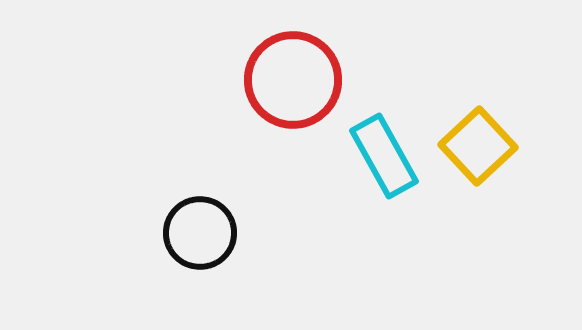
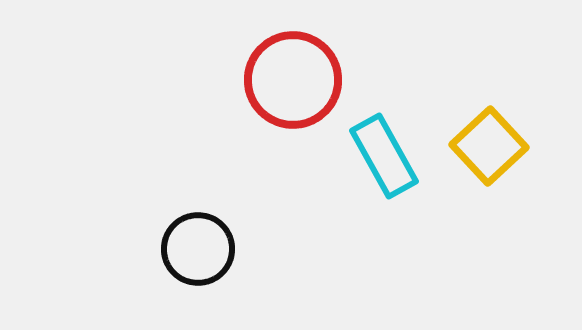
yellow square: moved 11 px right
black circle: moved 2 px left, 16 px down
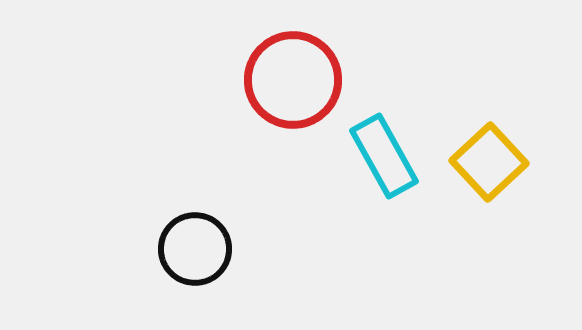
yellow square: moved 16 px down
black circle: moved 3 px left
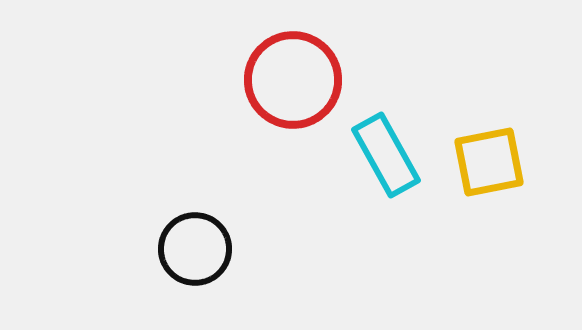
cyan rectangle: moved 2 px right, 1 px up
yellow square: rotated 32 degrees clockwise
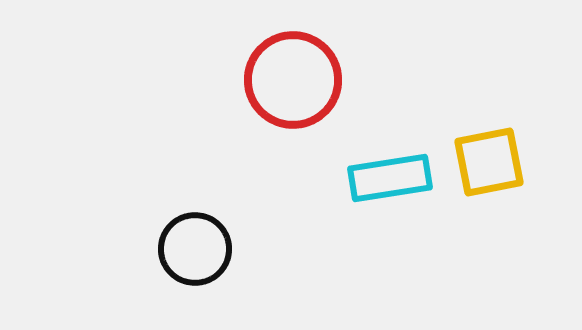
cyan rectangle: moved 4 px right, 23 px down; rotated 70 degrees counterclockwise
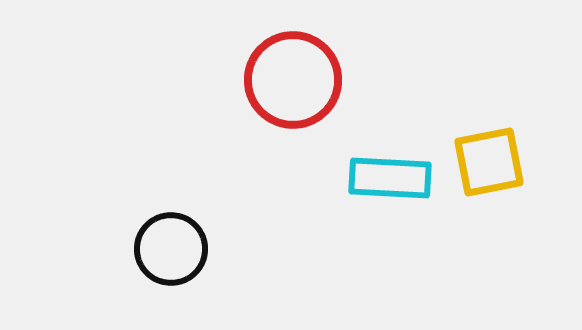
cyan rectangle: rotated 12 degrees clockwise
black circle: moved 24 px left
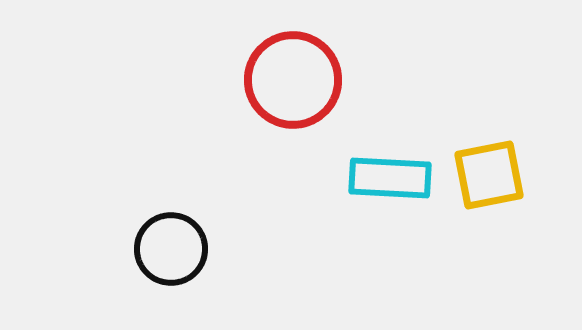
yellow square: moved 13 px down
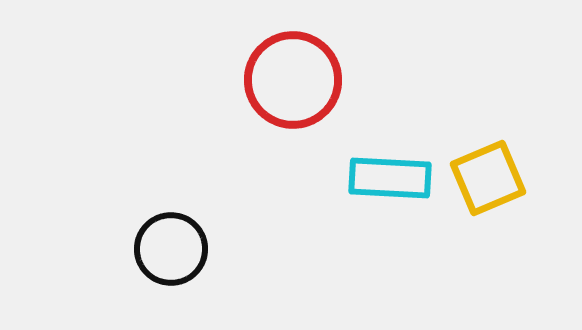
yellow square: moved 1 px left, 3 px down; rotated 12 degrees counterclockwise
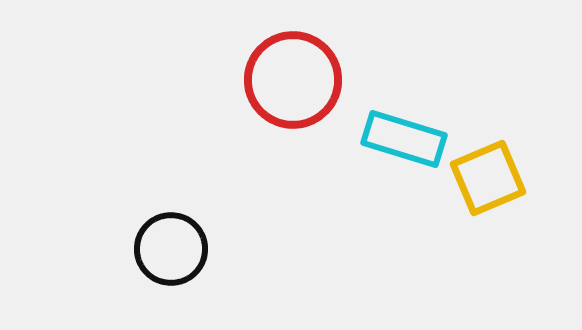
cyan rectangle: moved 14 px right, 39 px up; rotated 14 degrees clockwise
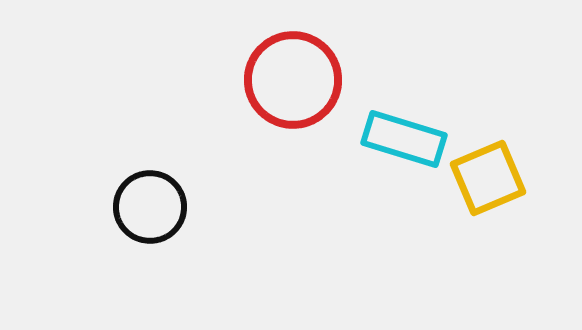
black circle: moved 21 px left, 42 px up
